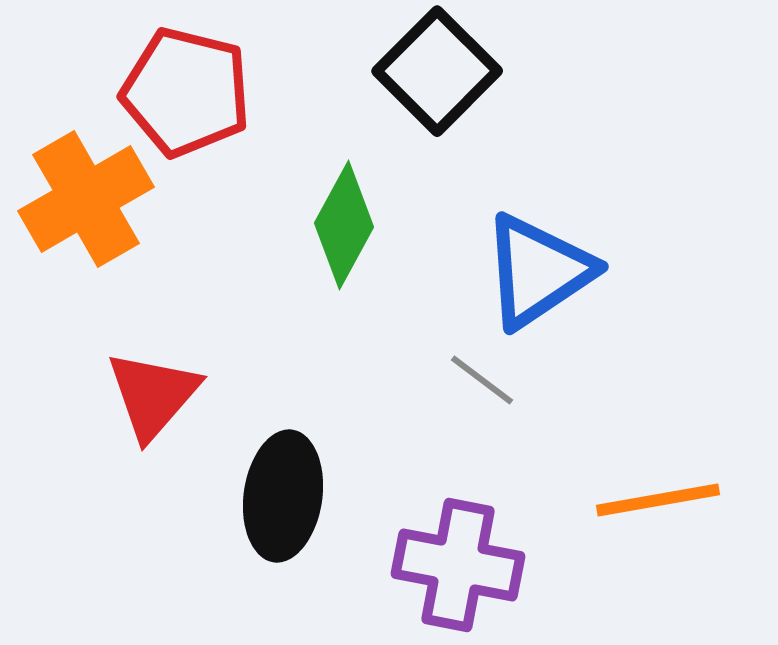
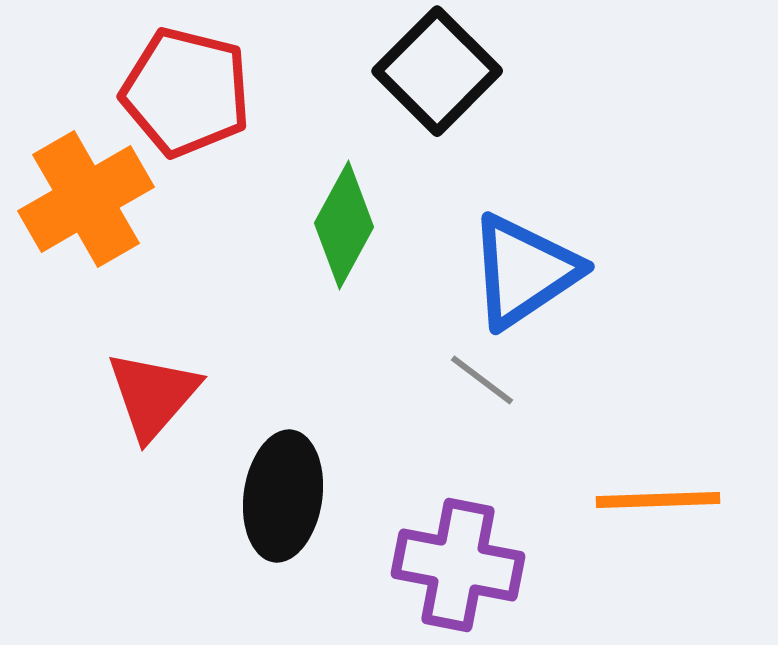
blue triangle: moved 14 px left
orange line: rotated 8 degrees clockwise
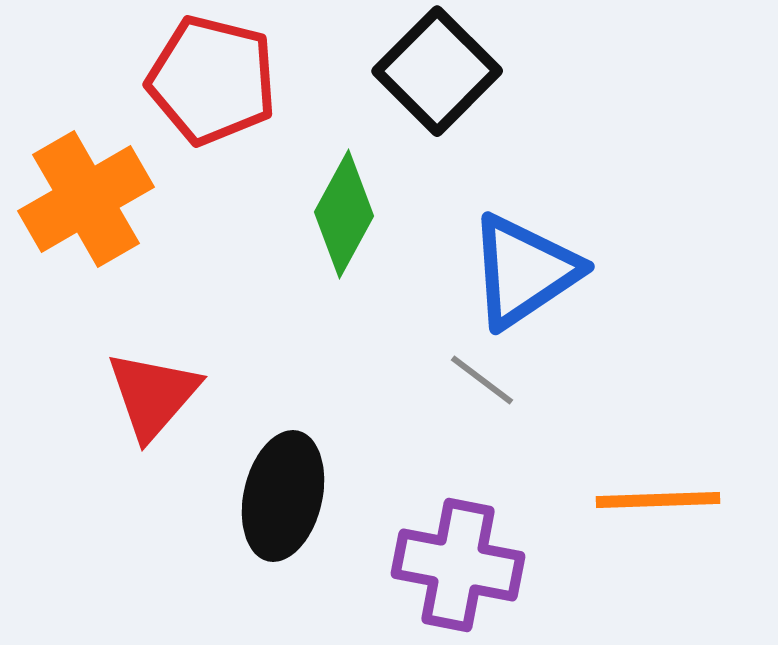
red pentagon: moved 26 px right, 12 px up
green diamond: moved 11 px up
black ellipse: rotated 5 degrees clockwise
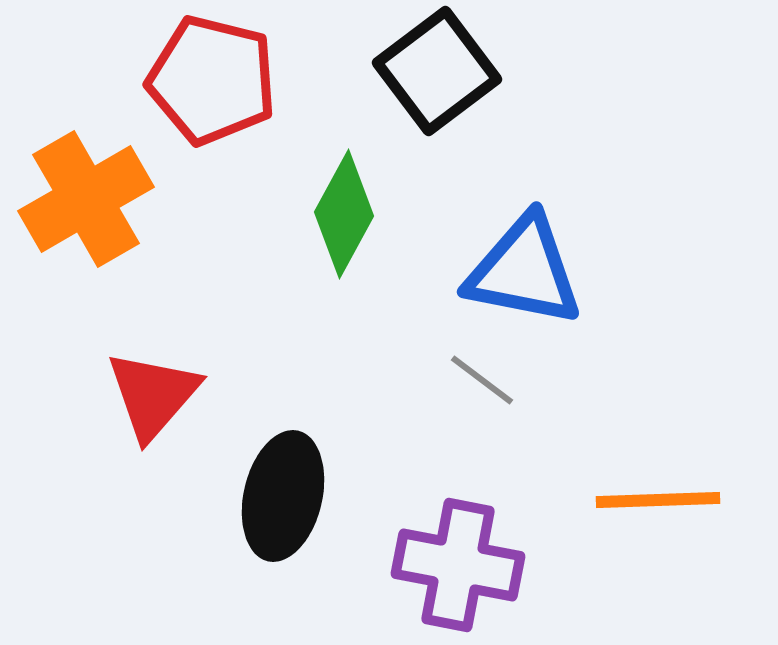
black square: rotated 8 degrees clockwise
blue triangle: rotated 45 degrees clockwise
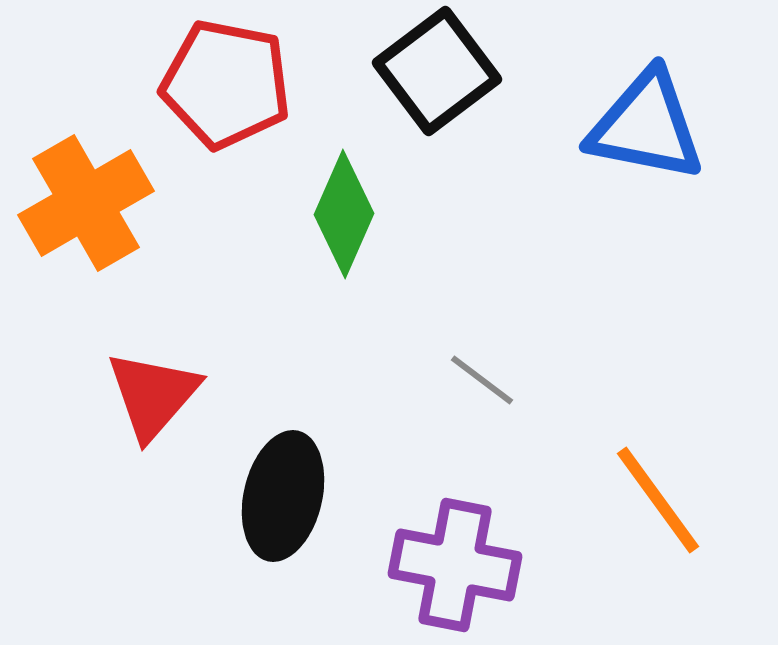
red pentagon: moved 14 px right, 4 px down; rotated 3 degrees counterclockwise
orange cross: moved 4 px down
green diamond: rotated 5 degrees counterclockwise
blue triangle: moved 122 px right, 145 px up
orange line: rotated 56 degrees clockwise
purple cross: moved 3 px left
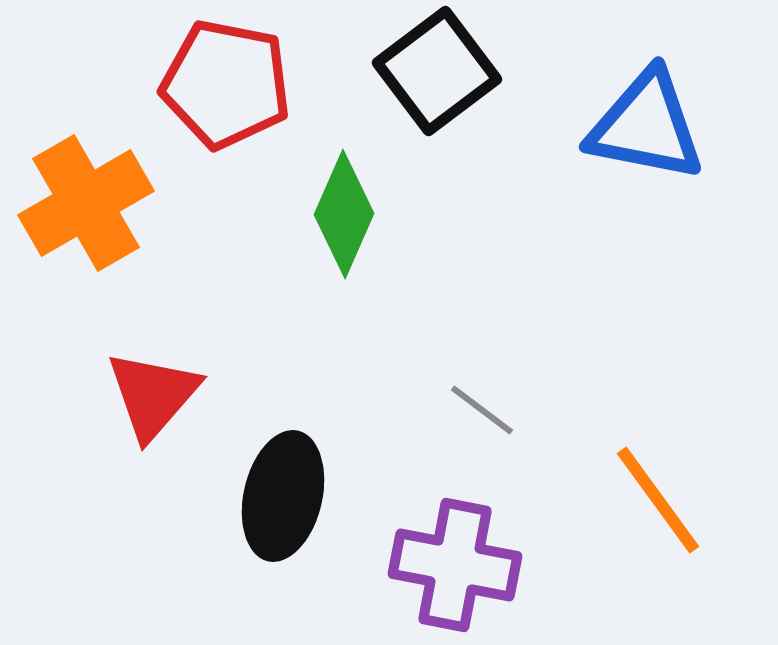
gray line: moved 30 px down
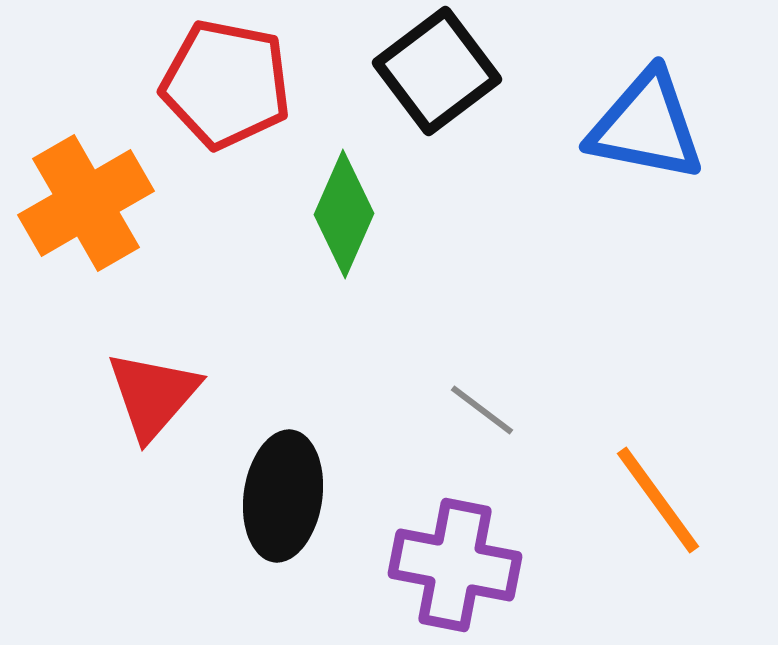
black ellipse: rotated 5 degrees counterclockwise
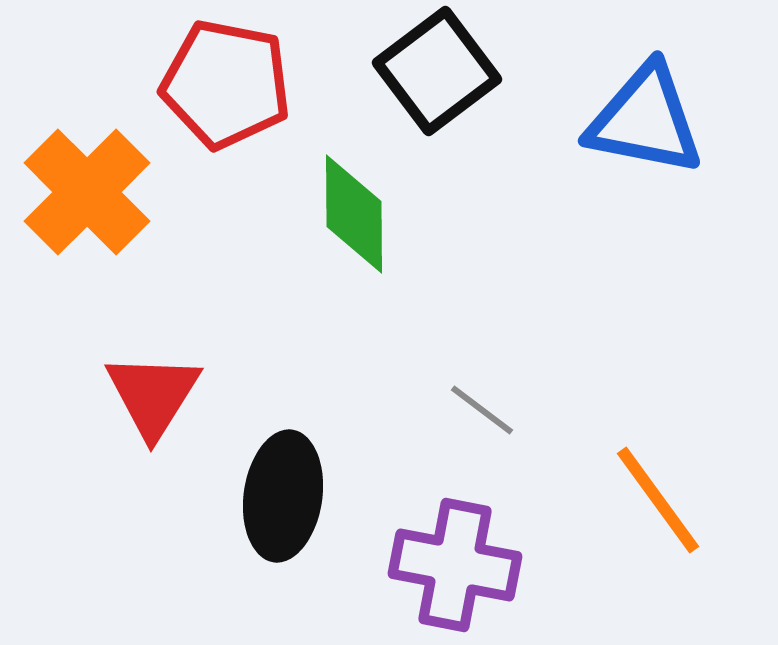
blue triangle: moved 1 px left, 6 px up
orange cross: moved 1 px right, 11 px up; rotated 15 degrees counterclockwise
green diamond: moved 10 px right; rotated 24 degrees counterclockwise
red triangle: rotated 9 degrees counterclockwise
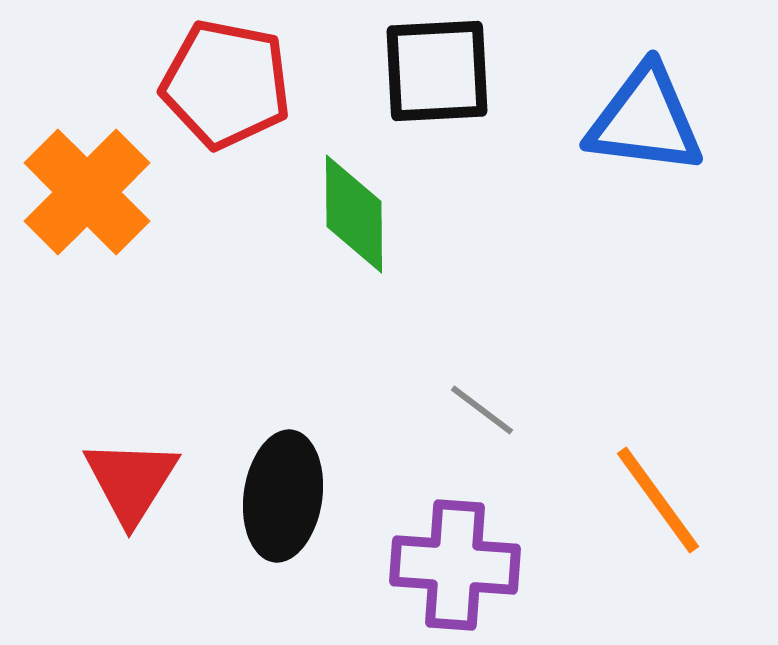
black square: rotated 34 degrees clockwise
blue triangle: rotated 4 degrees counterclockwise
red triangle: moved 22 px left, 86 px down
purple cross: rotated 7 degrees counterclockwise
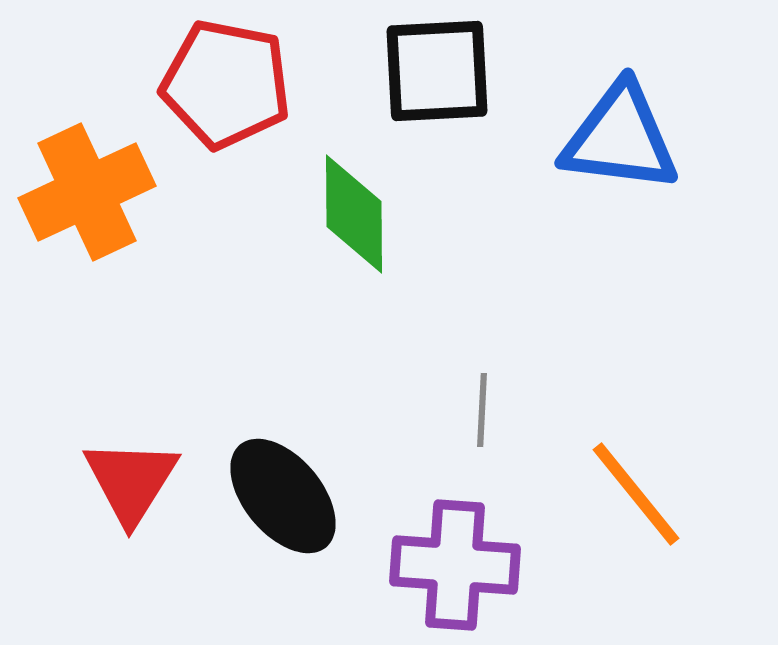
blue triangle: moved 25 px left, 18 px down
orange cross: rotated 20 degrees clockwise
gray line: rotated 56 degrees clockwise
black ellipse: rotated 48 degrees counterclockwise
orange line: moved 22 px left, 6 px up; rotated 3 degrees counterclockwise
